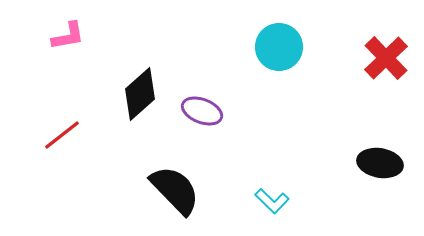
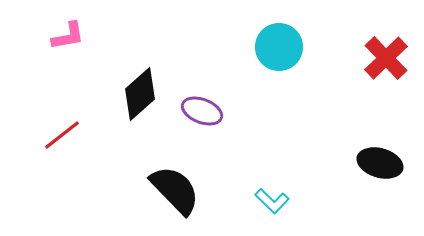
black ellipse: rotated 6 degrees clockwise
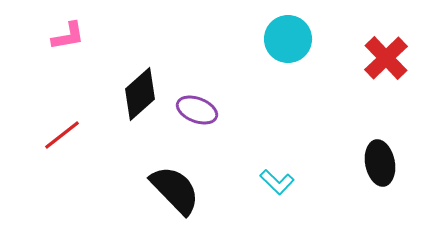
cyan circle: moved 9 px right, 8 px up
purple ellipse: moved 5 px left, 1 px up
black ellipse: rotated 63 degrees clockwise
cyan L-shape: moved 5 px right, 19 px up
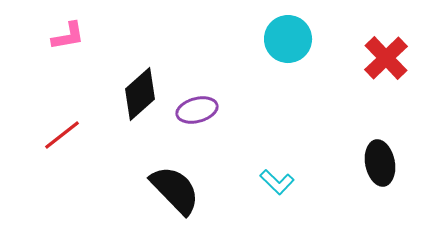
purple ellipse: rotated 36 degrees counterclockwise
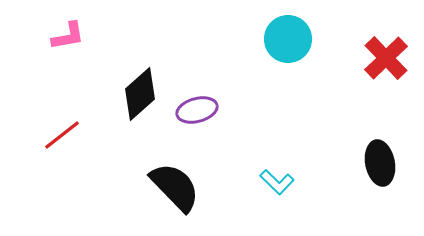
black semicircle: moved 3 px up
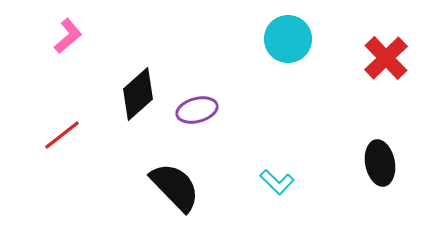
pink L-shape: rotated 30 degrees counterclockwise
black diamond: moved 2 px left
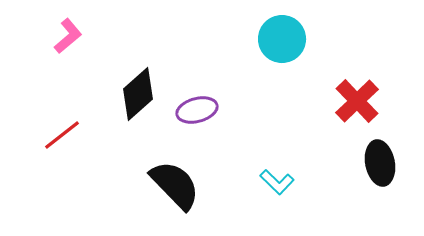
cyan circle: moved 6 px left
red cross: moved 29 px left, 43 px down
black semicircle: moved 2 px up
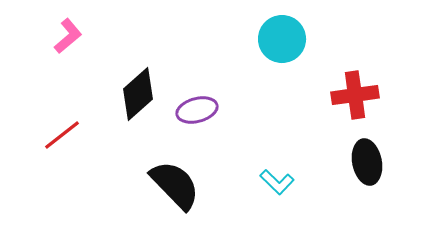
red cross: moved 2 px left, 6 px up; rotated 36 degrees clockwise
black ellipse: moved 13 px left, 1 px up
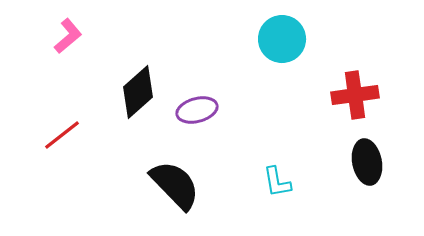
black diamond: moved 2 px up
cyan L-shape: rotated 36 degrees clockwise
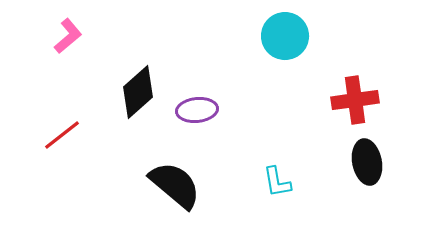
cyan circle: moved 3 px right, 3 px up
red cross: moved 5 px down
purple ellipse: rotated 9 degrees clockwise
black semicircle: rotated 6 degrees counterclockwise
